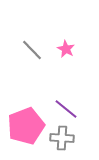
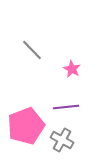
pink star: moved 6 px right, 20 px down
purple line: moved 2 px up; rotated 45 degrees counterclockwise
gray cross: moved 2 px down; rotated 25 degrees clockwise
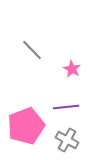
gray cross: moved 5 px right
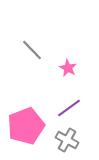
pink star: moved 4 px left, 1 px up
purple line: moved 3 px right, 1 px down; rotated 30 degrees counterclockwise
